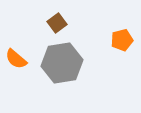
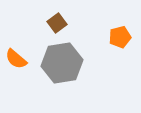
orange pentagon: moved 2 px left, 3 px up
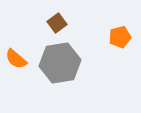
gray hexagon: moved 2 px left
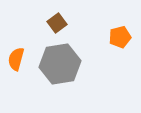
orange semicircle: rotated 65 degrees clockwise
gray hexagon: moved 1 px down
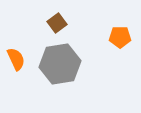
orange pentagon: rotated 15 degrees clockwise
orange semicircle: rotated 140 degrees clockwise
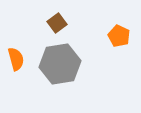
orange pentagon: moved 1 px left, 1 px up; rotated 25 degrees clockwise
orange semicircle: rotated 10 degrees clockwise
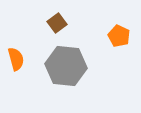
gray hexagon: moved 6 px right, 2 px down; rotated 15 degrees clockwise
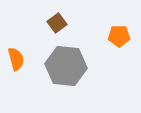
orange pentagon: rotated 25 degrees counterclockwise
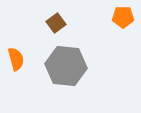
brown square: moved 1 px left
orange pentagon: moved 4 px right, 19 px up
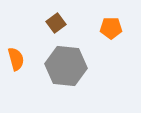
orange pentagon: moved 12 px left, 11 px down
